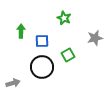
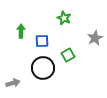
gray star: rotated 14 degrees counterclockwise
black circle: moved 1 px right, 1 px down
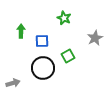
green square: moved 1 px down
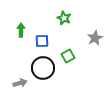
green arrow: moved 1 px up
gray arrow: moved 7 px right
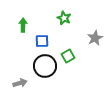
green arrow: moved 2 px right, 5 px up
black circle: moved 2 px right, 2 px up
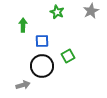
green star: moved 7 px left, 6 px up
gray star: moved 4 px left, 27 px up
black circle: moved 3 px left
gray arrow: moved 3 px right, 2 px down
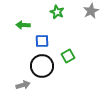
green arrow: rotated 88 degrees counterclockwise
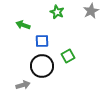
green arrow: rotated 16 degrees clockwise
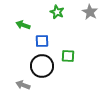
gray star: moved 1 px left, 1 px down; rotated 14 degrees counterclockwise
green square: rotated 32 degrees clockwise
gray arrow: rotated 144 degrees counterclockwise
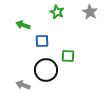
black circle: moved 4 px right, 4 px down
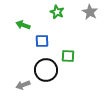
gray arrow: rotated 40 degrees counterclockwise
